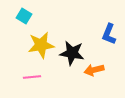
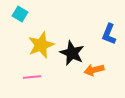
cyan square: moved 4 px left, 2 px up
yellow star: rotated 12 degrees counterclockwise
black star: rotated 15 degrees clockwise
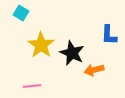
cyan square: moved 1 px right, 1 px up
blue L-shape: moved 1 px down; rotated 20 degrees counterclockwise
yellow star: rotated 16 degrees counterclockwise
pink line: moved 9 px down
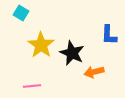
orange arrow: moved 2 px down
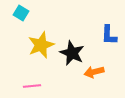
yellow star: rotated 16 degrees clockwise
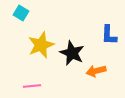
orange arrow: moved 2 px right, 1 px up
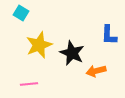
yellow star: moved 2 px left
pink line: moved 3 px left, 2 px up
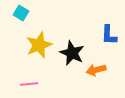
orange arrow: moved 1 px up
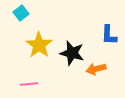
cyan square: rotated 21 degrees clockwise
yellow star: rotated 16 degrees counterclockwise
black star: rotated 10 degrees counterclockwise
orange arrow: moved 1 px up
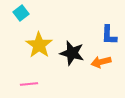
orange arrow: moved 5 px right, 7 px up
